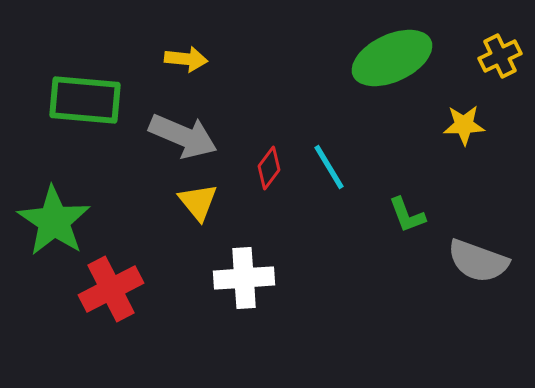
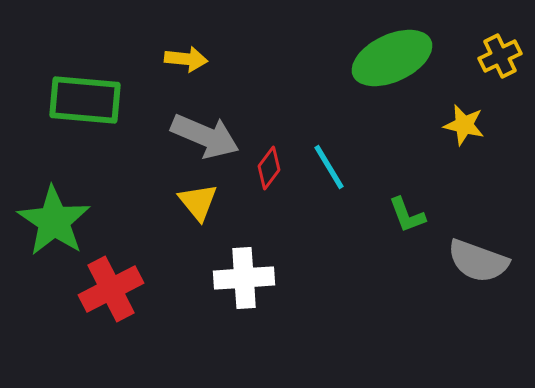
yellow star: rotated 15 degrees clockwise
gray arrow: moved 22 px right
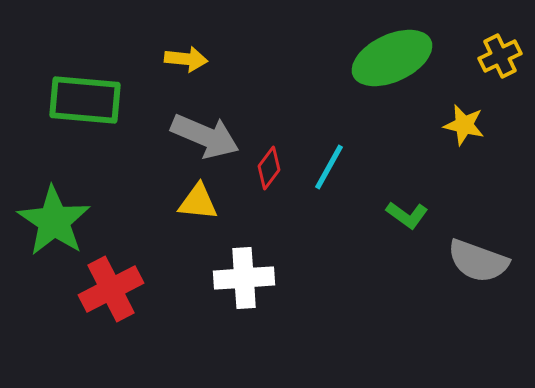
cyan line: rotated 60 degrees clockwise
yellow triangle: rotated 45 degrees counterclockwise
green L-shape: rotated 33 degrees counterclockwise
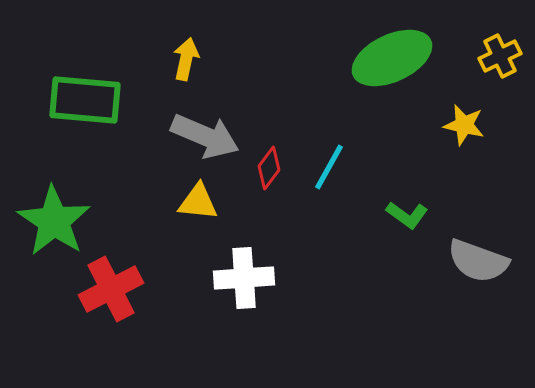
yellow arrow: rotated 84 degrees counterclockwise
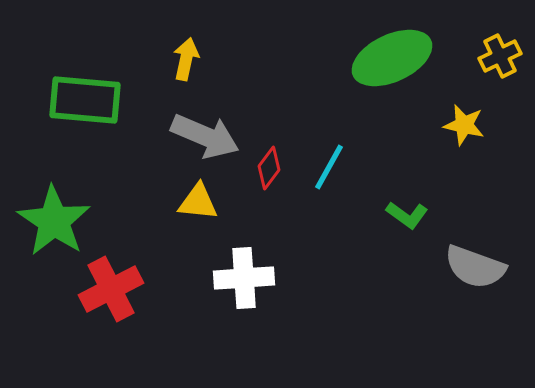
gray semicircle: moved 3 px left, 6 px down
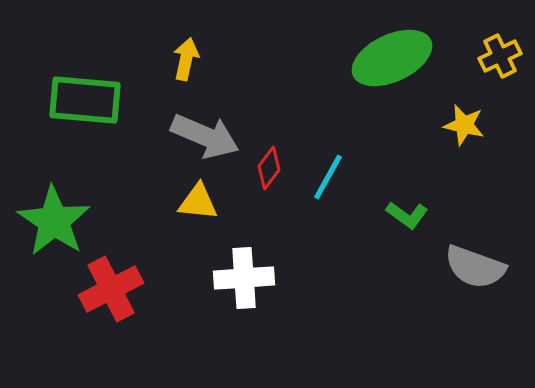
cyan line: moved 1 px left, 10 px down
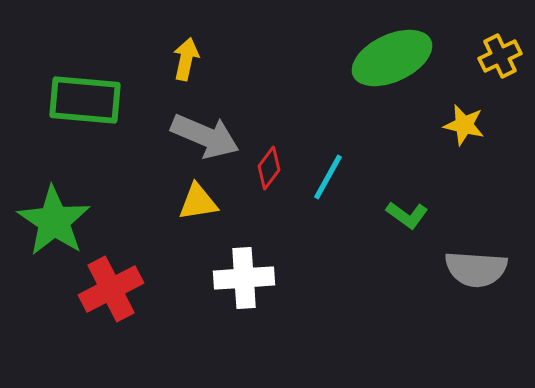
yellow triangle: rotated 15 degrees counterclockwise
gray semicircle: moved 1 px right, 2 px down; rotated 16 degrees counterclockwise
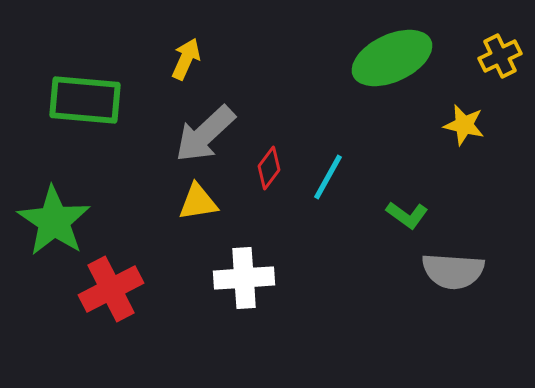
yellow arrow: rotated 12 degrees clockwise
gray arrow: moved 2 px up; rotated 114 degrees clockwise
gray semicircle: moved 23 px left, 2 px down
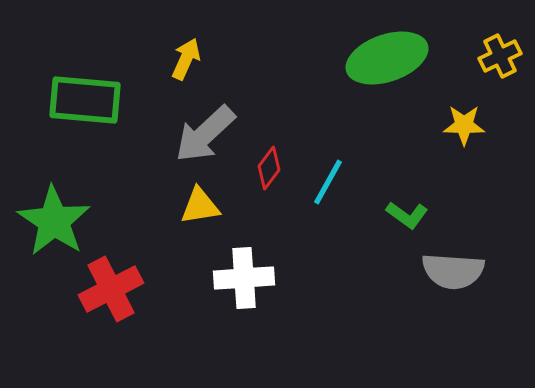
green ellipse: moved 5 px left; rotated 6 degrees clockwise
yellow star: rotated 12 degrees counterclockwise
cyan line: moved 5 px down
yellow triangle: moved 2 px right, 4 px down
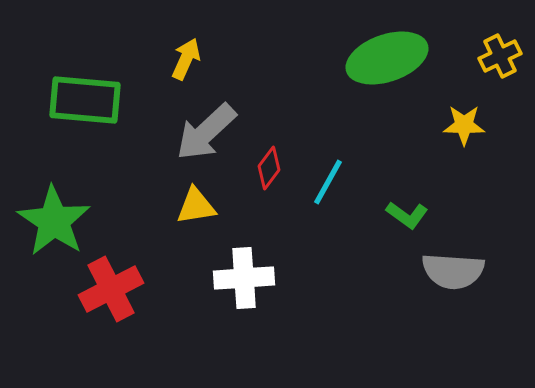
gray arrow: moved 1 px right, 2 px up
yellow triangle: moved 4 px left
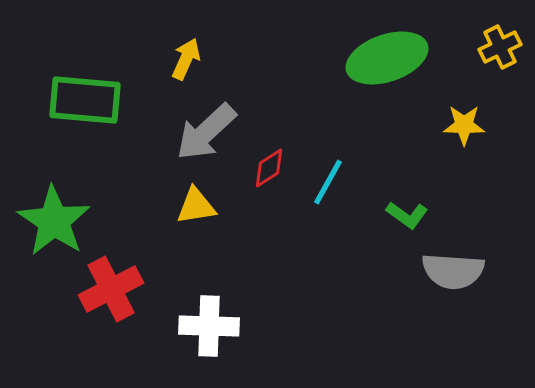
yellow cross: moved 9 px up
red diamond: rotated 21 degrees clockwise
white cross: moved 35 px left, 48 px down; rotated 6 degrees clockwise
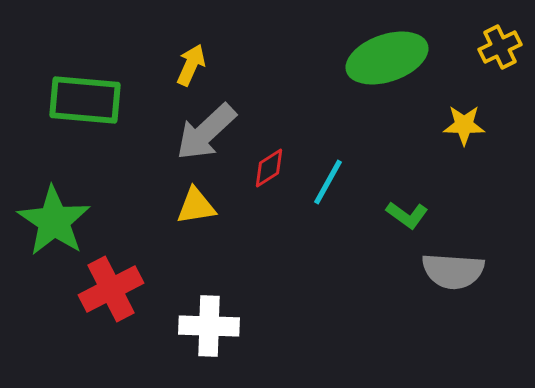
yellow arrow: moved 5 px right, 6 px down
